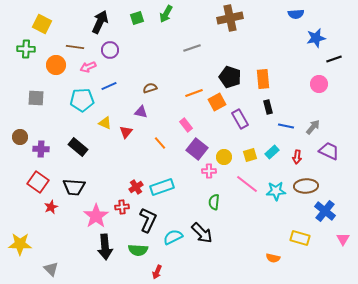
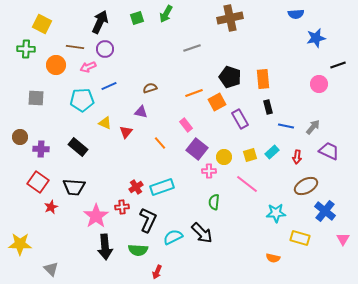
purple circle at (110, 50): moved 5 px left, 1 px up
black line at (334, 59): moved 4 px right, 6 px down
brown ellipse at (306, 186): rotated 25 degrees counterclockwise
cyan star at (276, 191): moved 22 px down
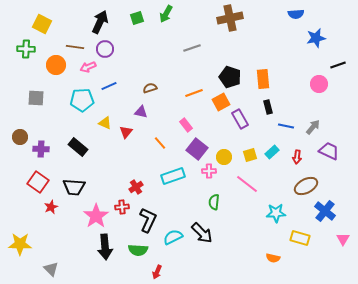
orange square at (217, 102): moved 4 px right
cyan rectangle at (162, 187): moved 11 px right, 11 px up
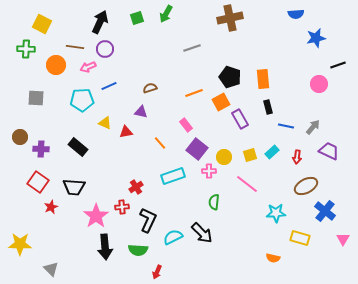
red triangle at (126, 132): rotated 40 degrees clockwise
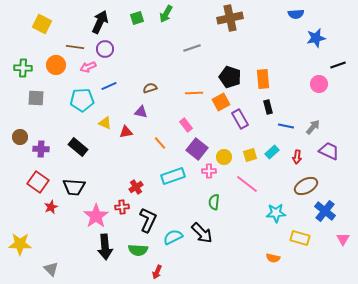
green cross at (26, 49): moved 3 px left, 19 px down
orange line at (194, 93): rotated 18 degrees clockwise
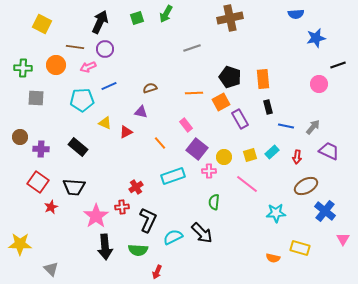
red triangle at (126, 132): rotated 16 degrees counterclockwise
yellow rectangle at (300, 238): moved 10 px down
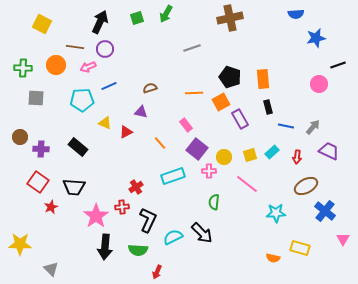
black arrow at (105, 247): rotated 10 degrees clockwise
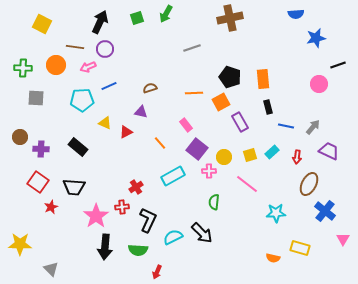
purple rectangle at (240, 119): moved 3 px down
cyan rectangle at (173, 176): rotated 10 degrees counterclockwise
brown ellipse at (306, 186): moved 3 px right, 2 px up; rotated 35 degrees counterclockwise
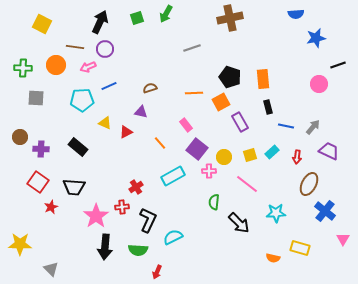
black arrow at (202, 233): moved 37 px right, 10 px up
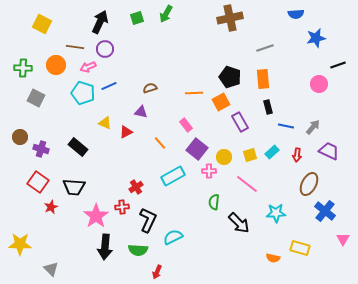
gray line at (192, 48): moved 73 px right
gray square at (36, 98): rotated 24 degrees clockwise
cyan pentagon at (82, 100): moved 1 px right, 7 px up; rotated 20 degrees clockwise
purple cross at (41, 149): rotated 14 degrees clockwise
red arrow at (297, 157): moved 2 px up
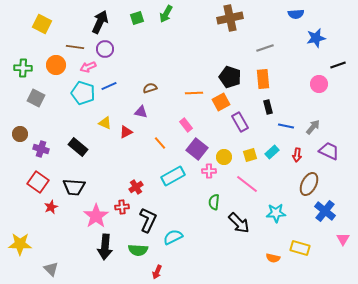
brown circle at (20, 137): moved 3 px up
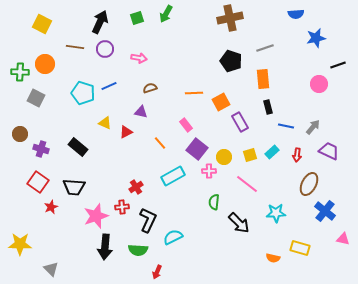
orange circle at (56, 65): moved 11 px left, 1 px up
pink arrow at (88, 67): moved 51 px right, 9 px up; rotated 147 degrees counterclockwise
green cross at (23, 68): moved 3 px left, 4 px down
black pentagon at (230, 77): moved 1 px right, 16 px up
pink star at (96, 216): rotated 15 degrees clockwise
pink triangle at (343, 239): rotated 48 degrees counterclockwise
